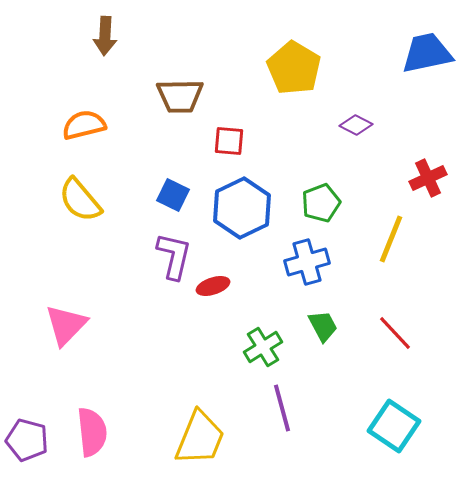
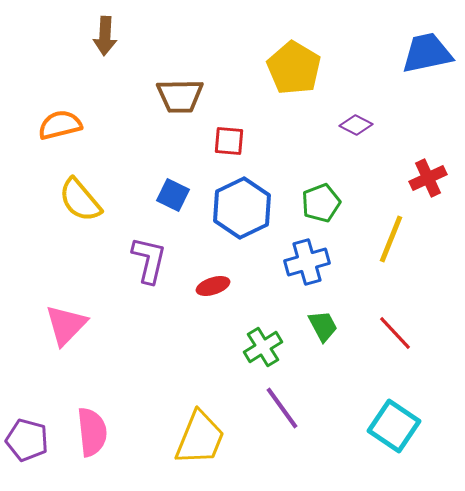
orange semicircle: moved 24 px left
purple L-shape: moved 25 px left, 4 px down
purple line: rotated 21 degrees counterclockwise
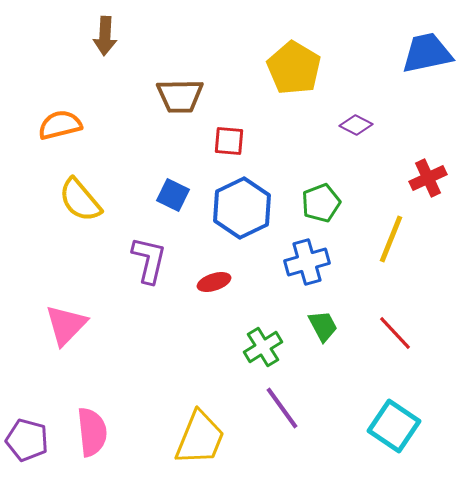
red ellipse: moved 1 px right, 4 px up
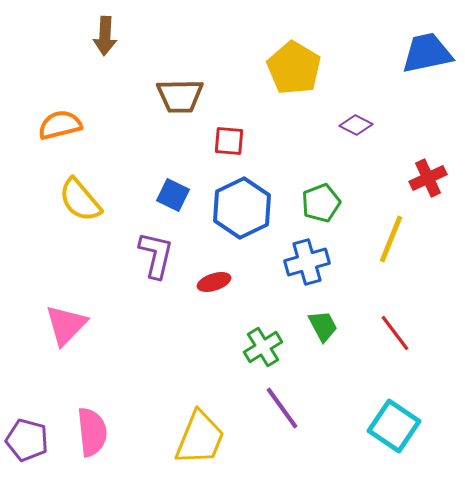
purple L-shape: moved 7 px right, 5 px up
red line: rotated 6 degrees clockwise
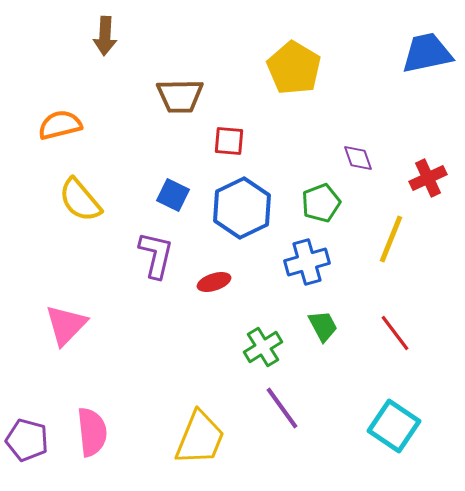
purple diamond: moved 2 px right, 33 px down; rotated 44 degrees clockwise
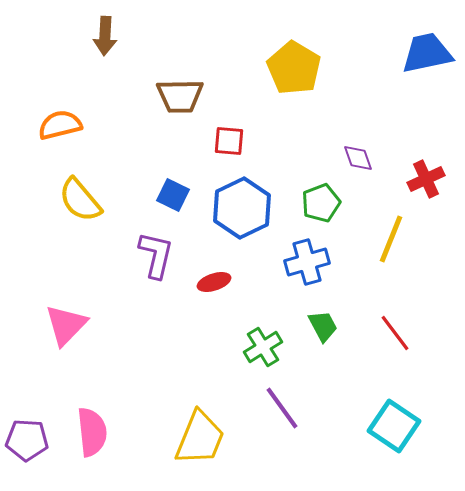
red cross: moved 2 px left, 1 px down
purple pentagon: rotated 12 degrees counterclockwise
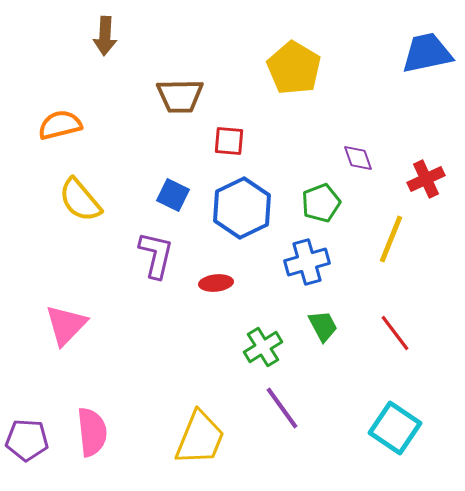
red ellipse: moved 2 px right, 1 px down; rotated 12 degrees clockwise
cyan square: moved 1 px right, 2 px down
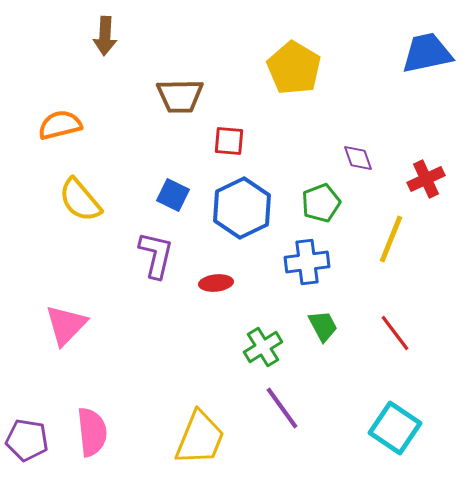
blue cross: rotated 9 degrees clockwise
purple pentagon: rotated 6 degrees clockwise
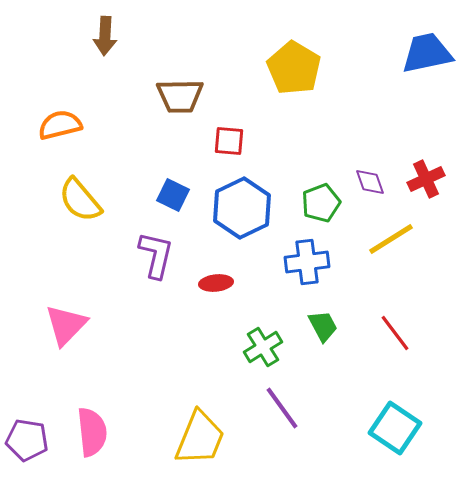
purple diamond: moved 12 px right, 24 px down
yellow line: rotated 36 degrees clockwise
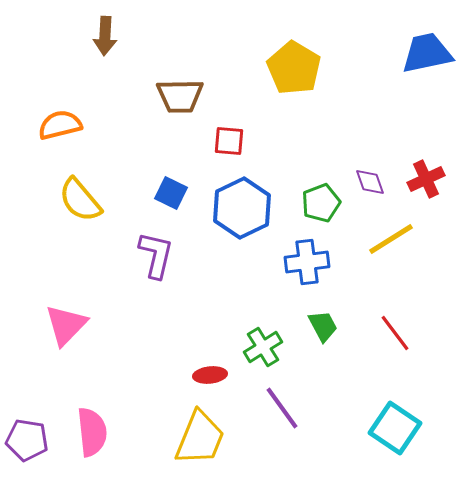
blue square: moved 2 px left, 2 px up
red ellipse: moved 6 px left, 92 px down
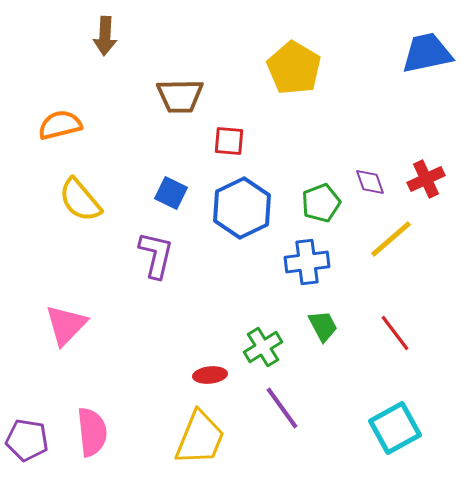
yellow line: rotated 9 degrees counterclockwise
cyan square: rotated 27 degrees clockwise
